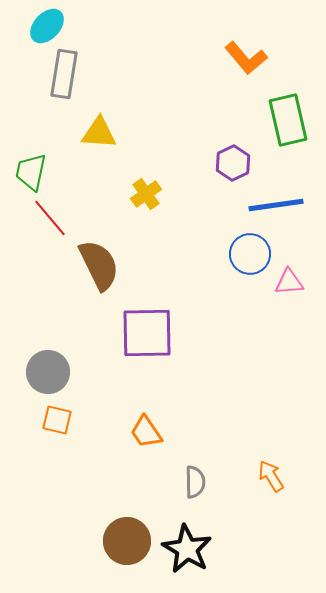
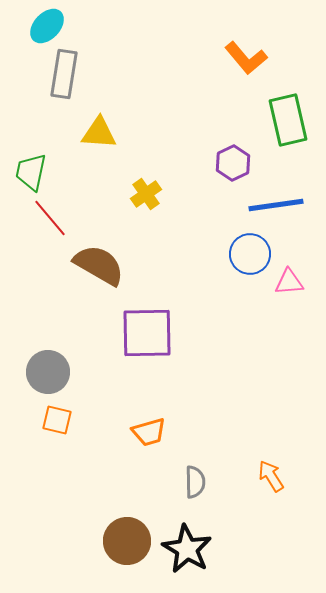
brown semicircle: rotated 34 degrees counterclockwise
orange trapezoid: moved 3 px right; rotated 72 degrees counterclockwise
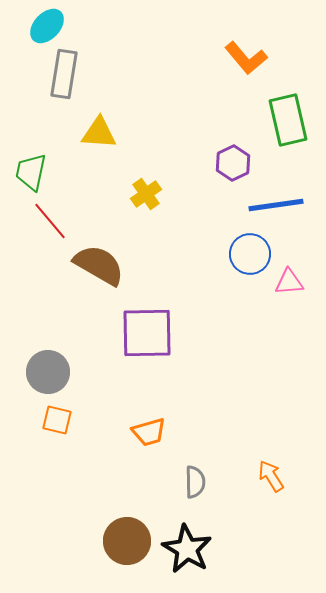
red line: moved 3 px down
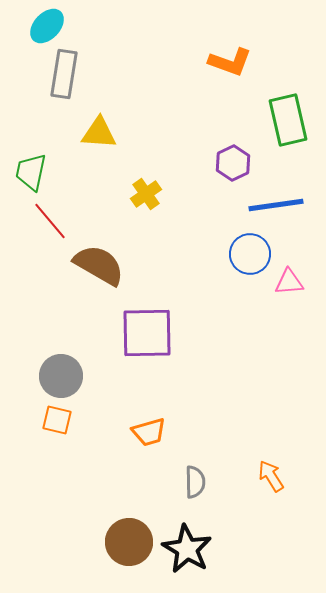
orange L-shape: moved 16 px left, 4 px down; rotated 30 degrees counterclockwise
gray circle: moved 13 px right, 4 px down
brown circle: moved 2 px right, 1 px down
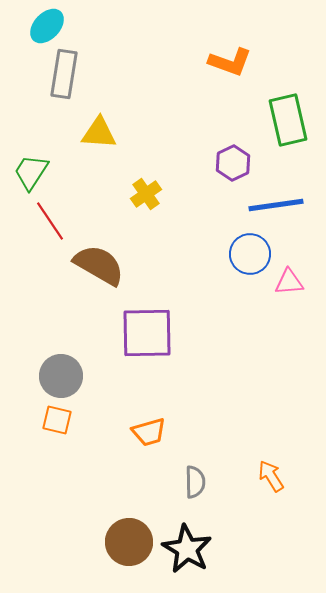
green trapezoid: rotated 21 degrees clockwise
red line: rotated 6 degrees clockwise
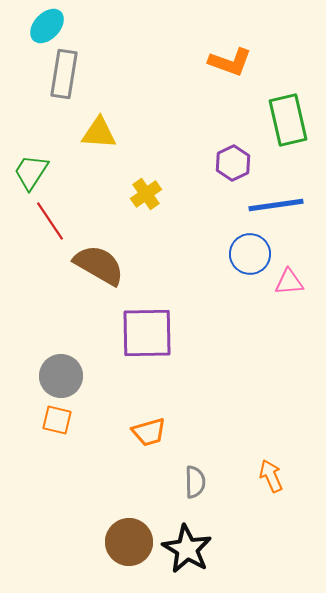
orange arrow: rotated 8 degrees clockwise
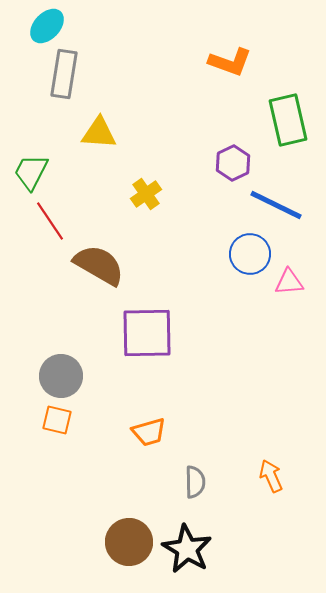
green trapezoid: rotated 6 degrees counterclockwise
blue line: rotated 34 degrees clockwise
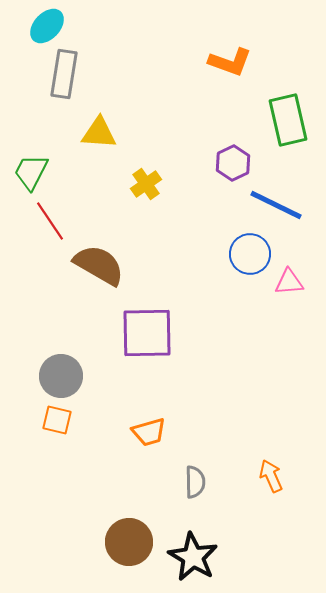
yellow cross: moved 10 px up
black star: moved 6 px right, 8 px down
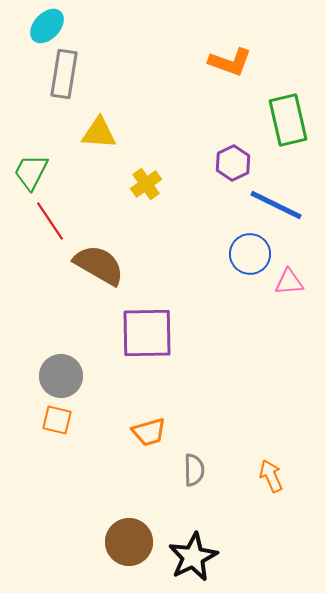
gray semicircle: moved 1 px left, 12 px up
black star: rotated 15 degrees clockwise
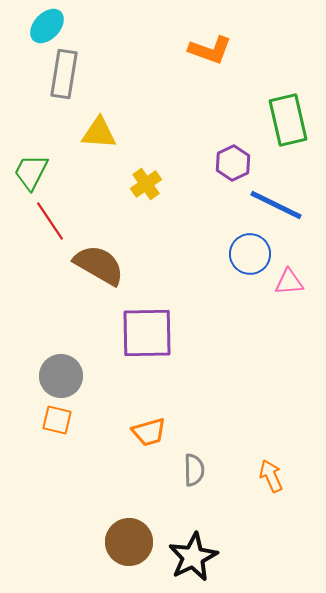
orange L-shape: moved 20 px left, 12 px up
